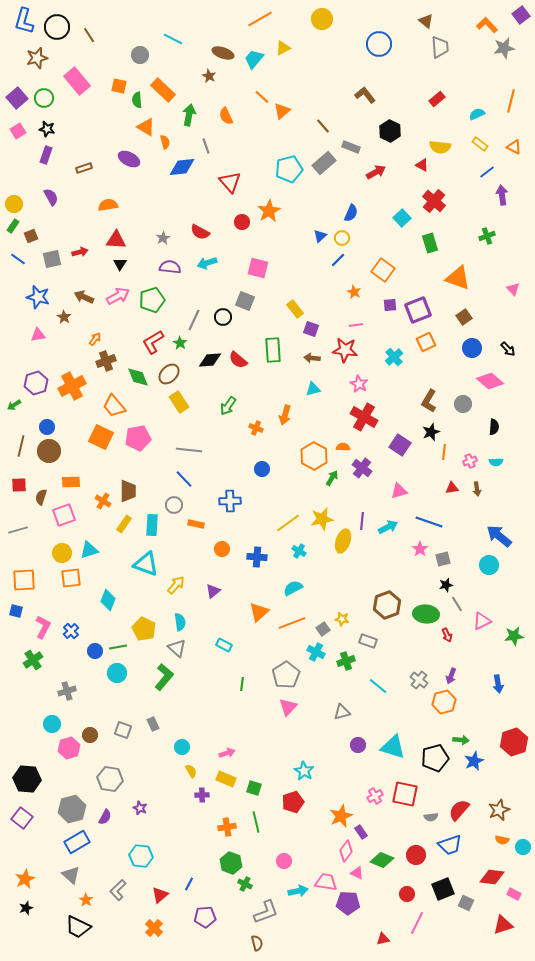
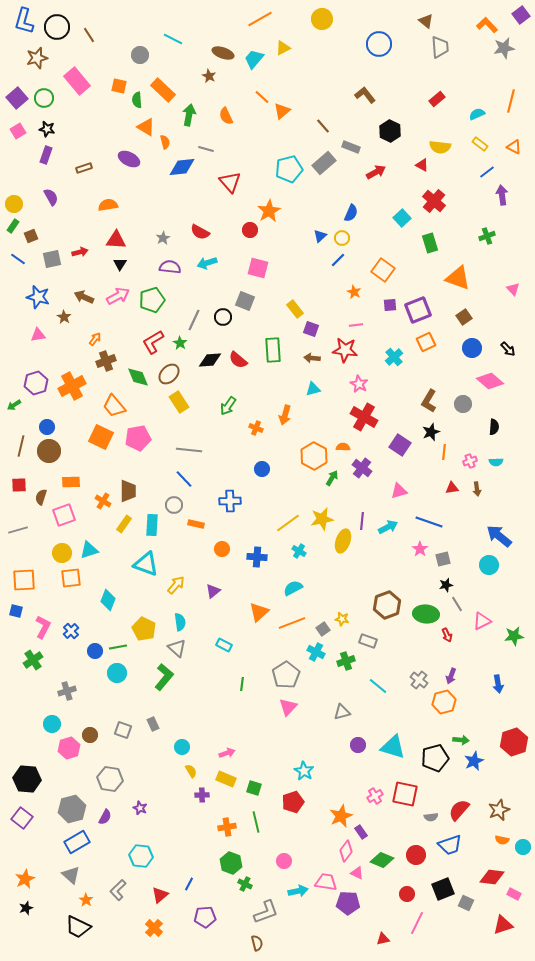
gray line at (206, 146): moved 3 px down; rotated 56 degrees counterclockwise
red circle at (242, 222): moved 8 px right, 8 px down
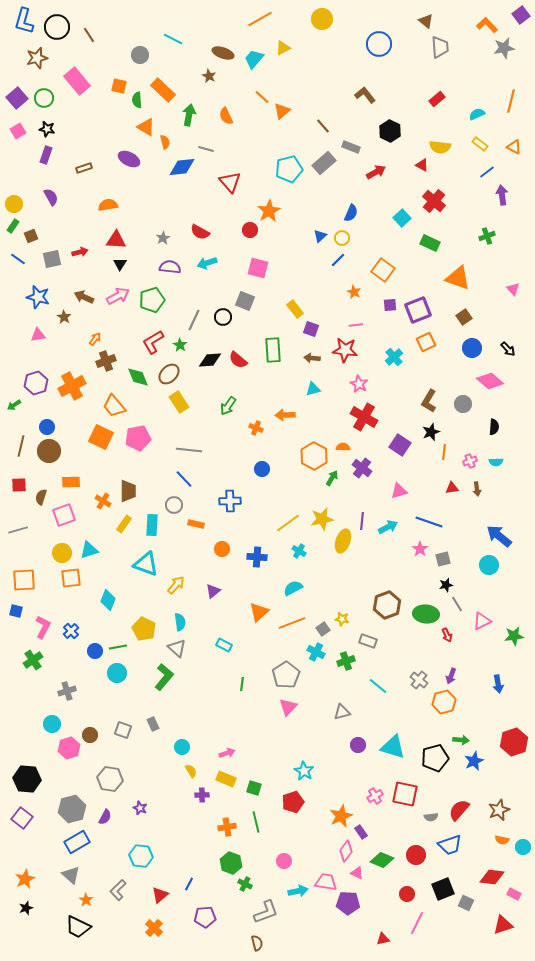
green rectangle at (430, 243): rotated 48 degrees counterclockwise
green star at (180, 343): moved 2 px down
orange arrow at (285, 415): rotated 72 degrees clockwise
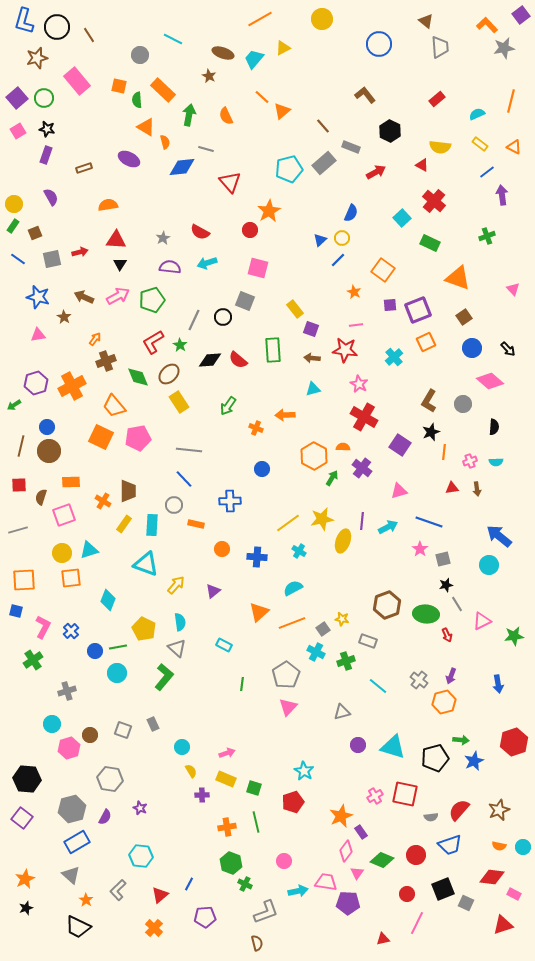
brown square at (31, 236): moved 4 px right, 3 px up
blue triangle at (320, 236): moved 4 px down
orange semicircle at (502, 840): moved 3 px left, 6 px down
pink triangle at (357, 873): rotated 40 degrees clockwise
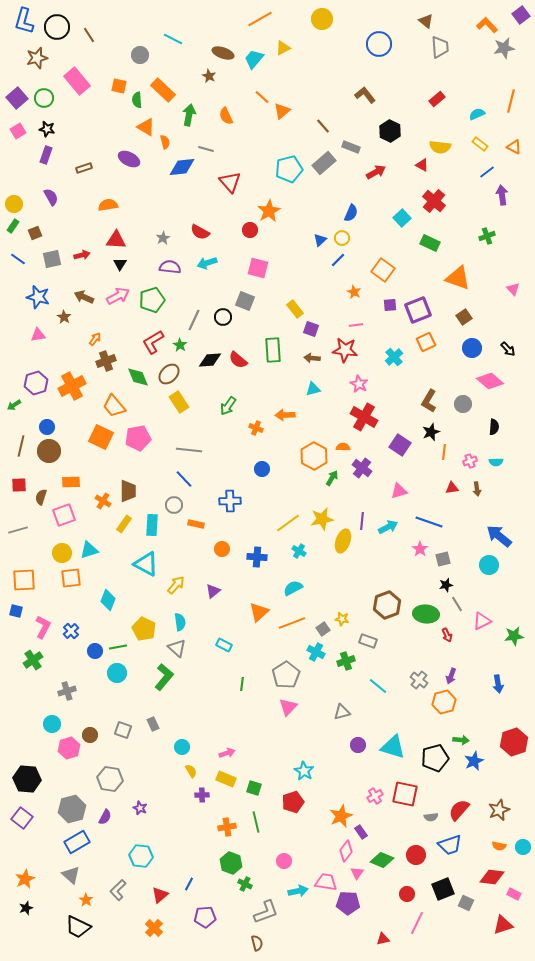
red arrow at (80, 252): moved 2 px right, 3 px down
cyan triangle at (146, 564): rotated 8 degrees clockwise
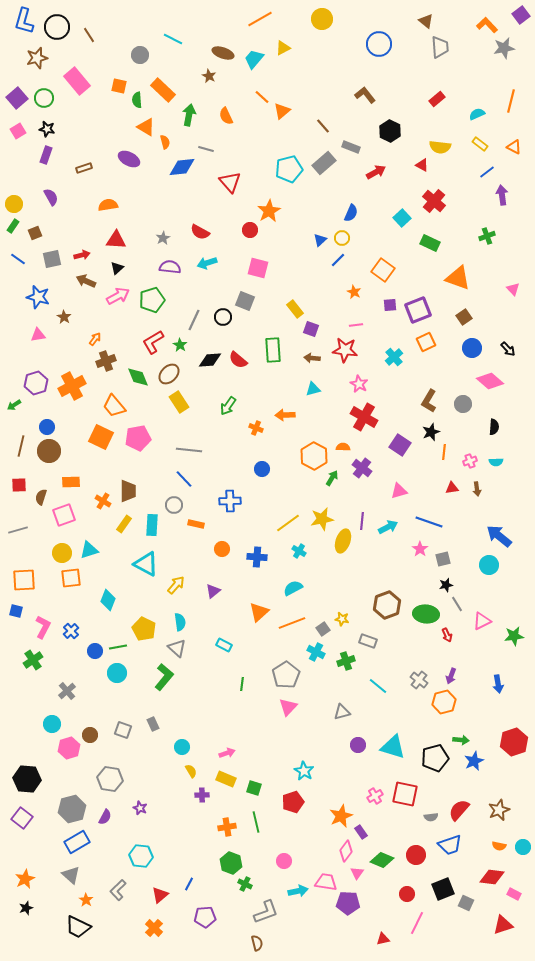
black triangle at (120, 264): moved 3 px left, 4 px down; rotated 16 degrees clockwise
brown arrow at (84, 297): moved 2 px right, 16 px up
gray cross at (67, 691): rotated 24 degrees counterclockwise
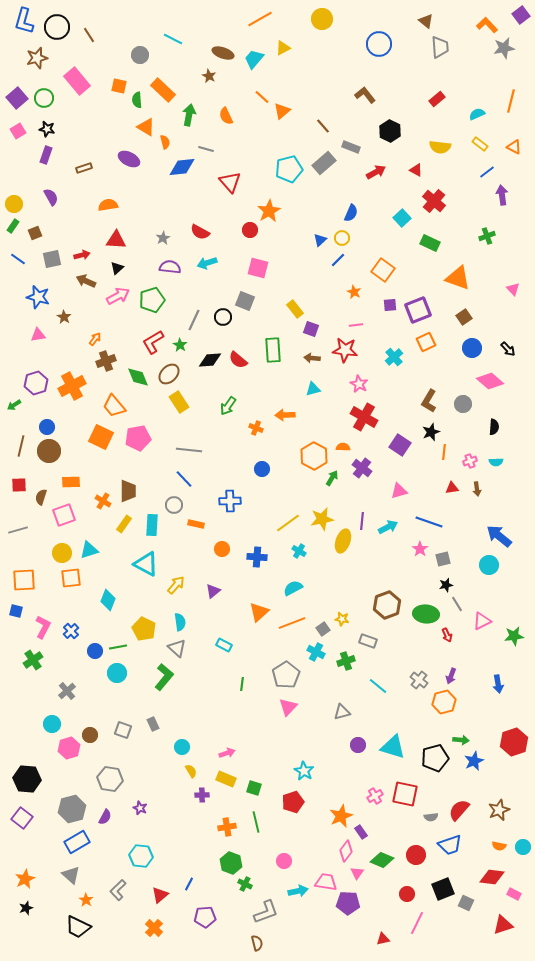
red triangle at (422, 165): moved 6 px left, 5 px down
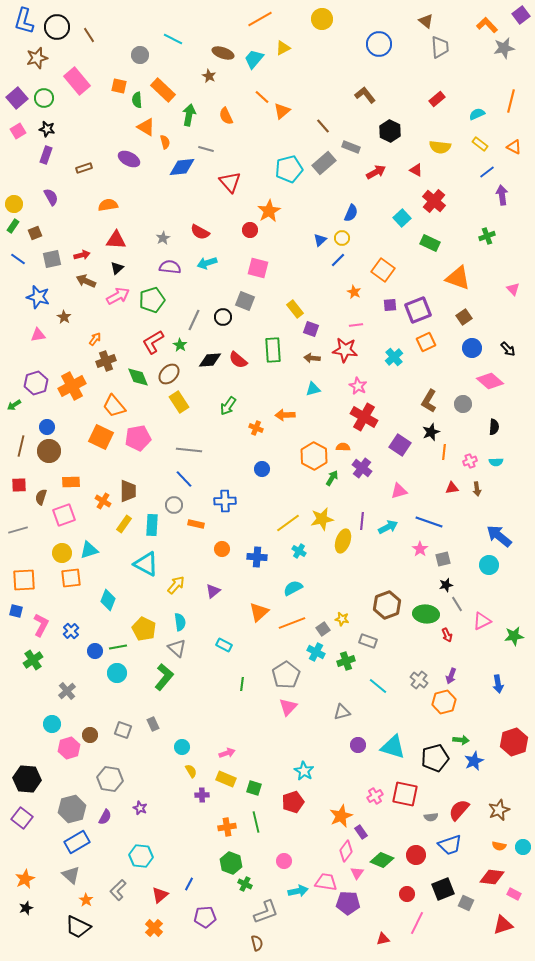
pink star at (359, 384): moved 1 px left, 2 px down
blue cross at (230, 501): moved 5 px left
pink L-shape at (43, 627): moved 2 px left, 2 px up
